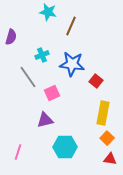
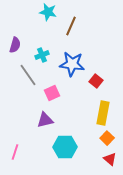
purple semicircle: moved 4 px right, 8 px down
gray line: moved 2 px up
pink line: moved 3 px left
red triangle: rotated 32 degrees clockwise
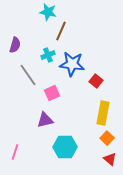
brown line: moved 10 px left, 5 px down
cyan cross: moved 6 px right
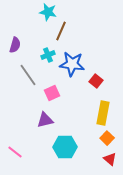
pink line: rotated 70 degrees counterclockwise
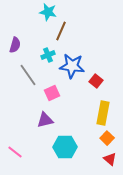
blue star: moved 2 px down
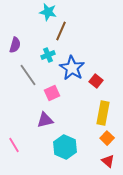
blue star: moved 2 px down; rotated 25 degrees clockwise
cyan hexagon: rotated 25 degrees clockwise
pink line: moved 1 px left, 7 px up; rotated 21 degrees clockwise
red triangle: moved 2 px left, 2 px down
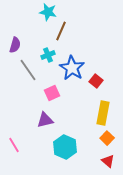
gray line: moved 5 px up
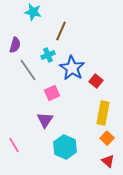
cyan star: moved 15 px left
purple triangle: rotated 42 degrees counterclockwise
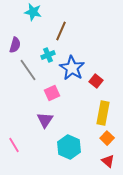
cyan hexagon: moved 4 px right
